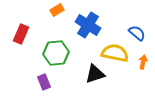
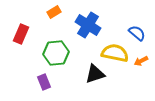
orange rectangle: moved 3 px left, 2 px down
orange arrow: moved 2 px left, 1 px up; rotated 128 degrees counterclockwise
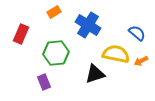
yellow semicircle: moved 1 px right, 1 px down
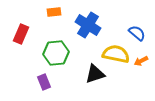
orange rectangle: rotated 24 degrees clockwise
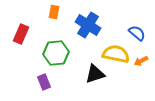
orange rectangle: rotated 72 degrees counterclockwise
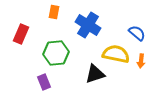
orange arrow: rotated 56 degrees counterclockwise
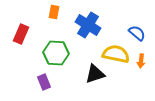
green hexagon: rotated 10 degrees clockwise
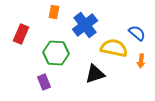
blue cross: moved 3 px left; rotated 20 degrees clockwise
yellow semicircle: moved 2 px left, 6 px up
